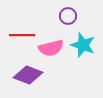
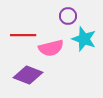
red line: moved 1 px right
cyan star: moved 1 px right, 6 px up
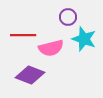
purple circle: moved 1 px down
purple diamond: moved 2 px right
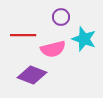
purple circle: moved 7 px left
pink semicircle: moved 2 px right, 1 px down
purple diamond: moved 2 px right
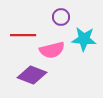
cyan star: rotated 15 degrees counterclockwise
pink semicircle: moved 1 px left, 1 px down
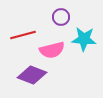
red line: rotated 15 degrees counterclockwise
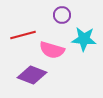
purple circle: moved 1 px right, 2 px up
pink semicircle: rotated 30 degrees clockwise
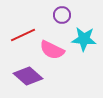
red line: rotated 10 degrees counterclockwise
pink semicircle: rotated 10 degrees clockwise
purple diamond: moved 4 px left, 1 px down; rotated 20 degrees clockwise
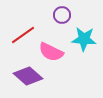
red line: rotated 10 degrees counterclockwise
pink semicircle: moved 1 px left, 2 px down
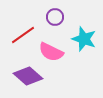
purple circle: moved 7 px left, 2 px down
cyan star: rotated 15 degrees clockwise
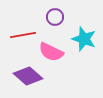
red line: rotated 25 degrees clockwise
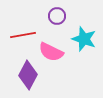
purple circle: moved 2 px right, 1 px up
purple diamond: moved 1 px up; rotated 76 degrees clockwise
